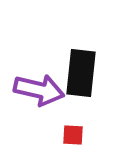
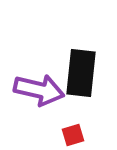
red square: rotated 20 degrees counterclockwise
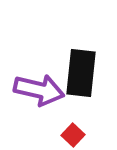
red square: rotated 30 degrees counterclockwise
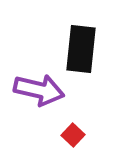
black rectangle: moved 24 px up
